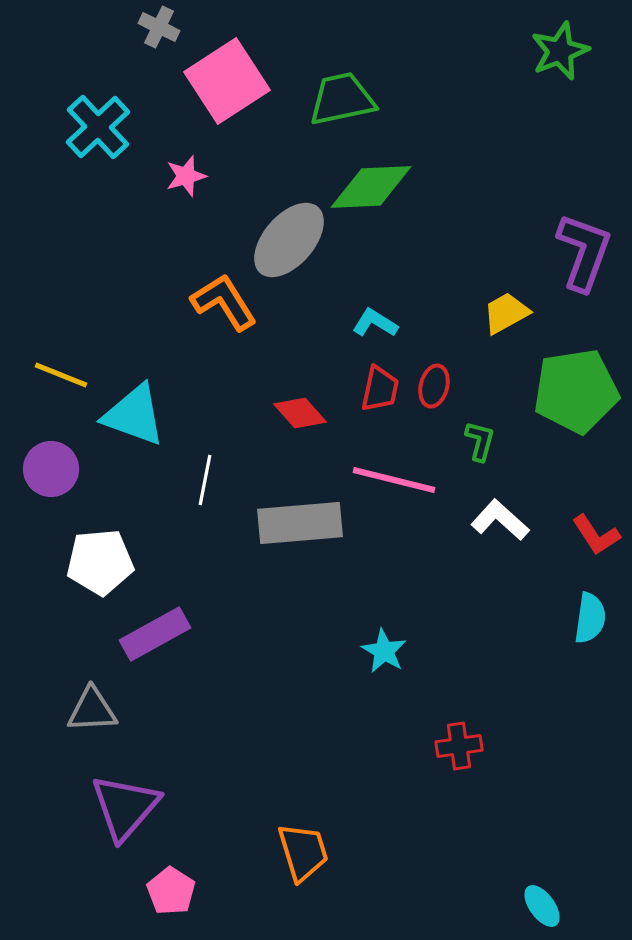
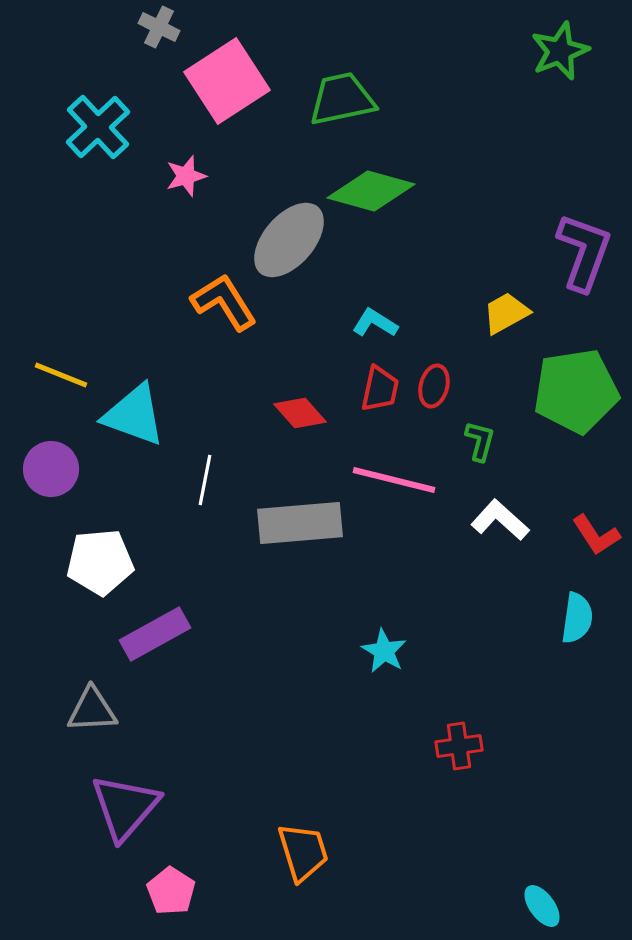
green diamond: moved 4 px down; rotated 18 degrees clockwise
cyan semicircle: moved 13 px left
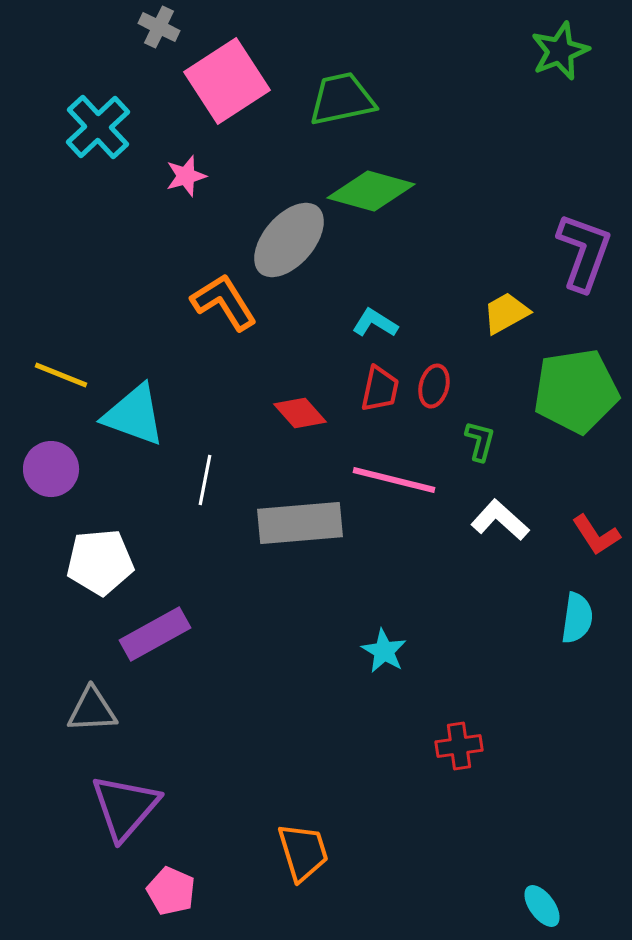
pink pentagon: rotated 9 degrees counterclockwise
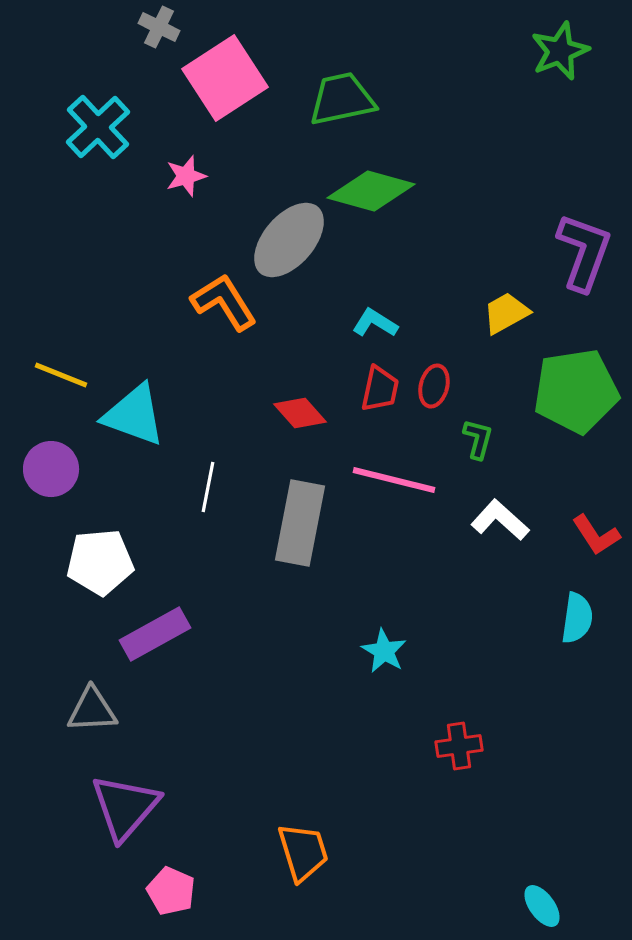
pink square: moved 2 px left, 3 px up
green L-shape: moved 2 px left, 2 px up
white line: moved 3 px right, 7 px down
gray rectangle: rotated 74 degrees counterclockwise
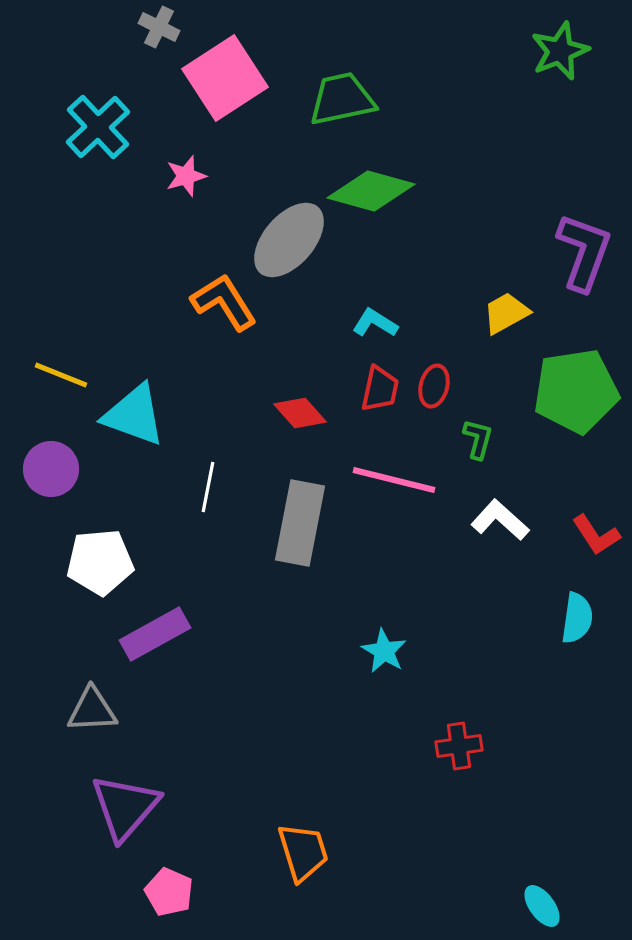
pink pentagon: moved 2 px left, 1 px down
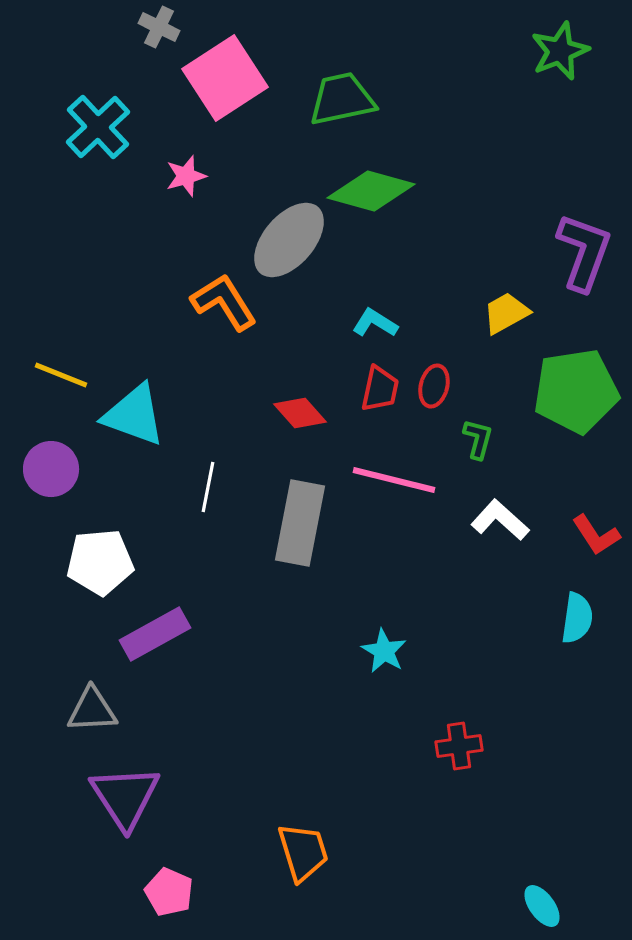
purple triangle: moved 10 px up; rotated 14 degrees counterclockwise
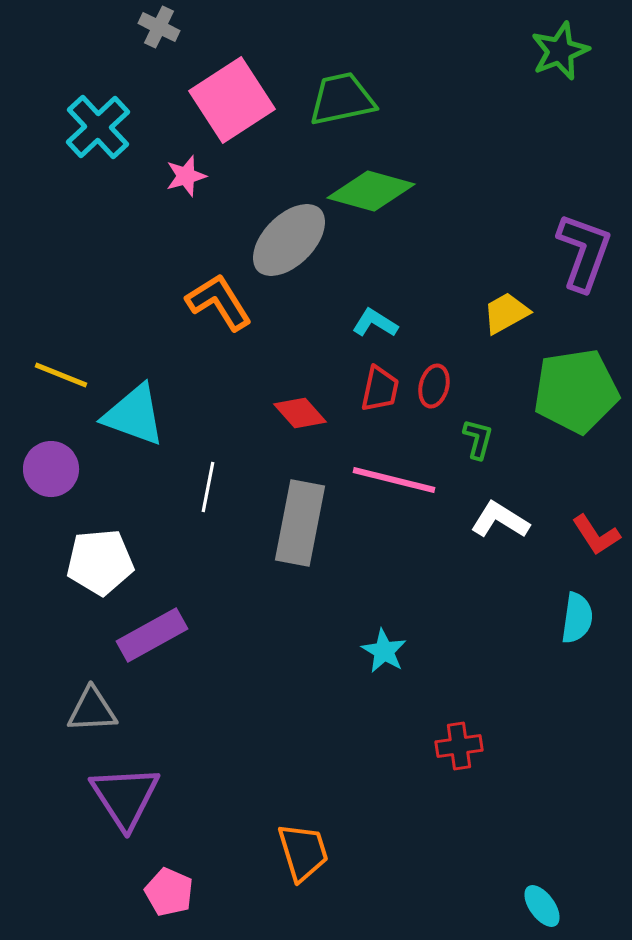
pink square: moved 7 px right, 22 px down
gray ellipse: rotated 4 degrees clockwise
orange L-shape: moved 5 px left
white L-shape: rotated 10 degrees counterclockwise
purple rectangle: moved 3 px left, 1 px down
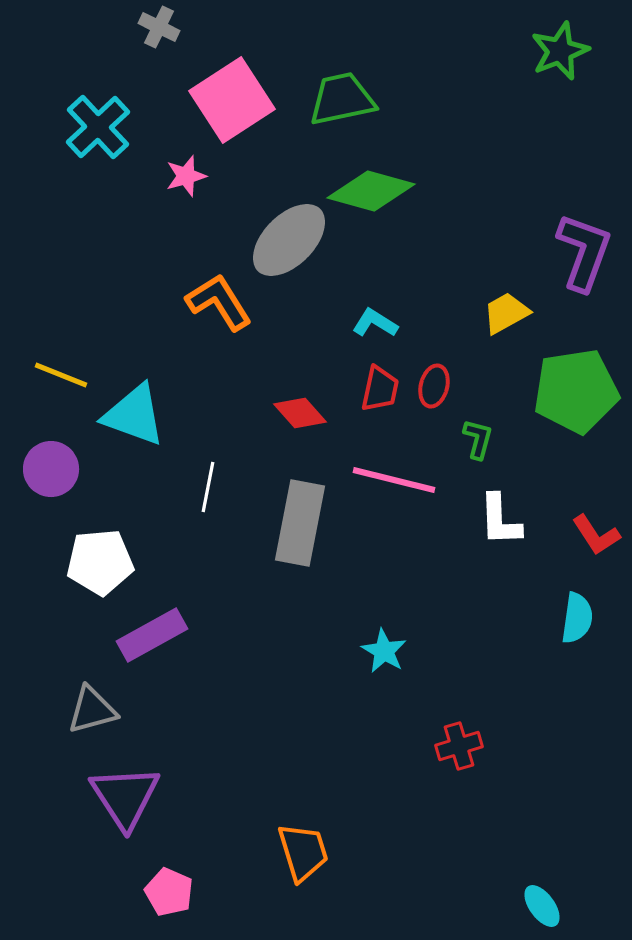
white L-shape: rotated 124 degrees counterclockwise
gray triangle: rotated 12 degrees counterclockwise
red cross: rotated 9 degrees counterclockwise
